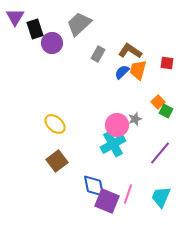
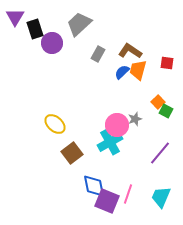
cyan cross: moved 3 px left, 2 px up
brown square: moved 15 px right, 8 px up
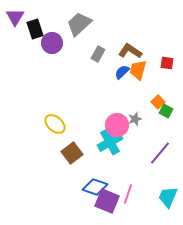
blue diamond: moved 1 px right, 1 px down; rotated 60 degrees counterclockwise
cyan trapezoid: moved 7 px right
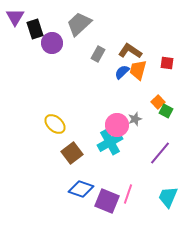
blue diamond: moved 14 px left, 2 px down
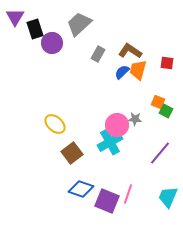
orange square: rotated 24 degrees counterclockwise
gray star: rotated 24 degrees clockwise
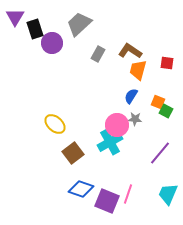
blue semicircle: moved 9 px right, 24 px down; rotated 14 degrees counterclockwise
brown square: moved 1 px right
cyan trapezoid: moved 3 px up
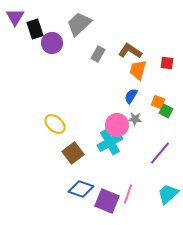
cyan trapezoid: rotated 25 degrees clockwise
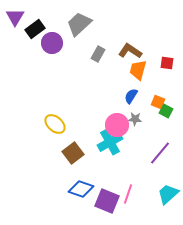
black rectangle: rotated 72 degrees clockwise
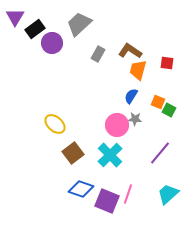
green square: moved 3 px right, 1 px up
cyan cross: moved 13 px down; rotated 15 degrees counterclockwise
